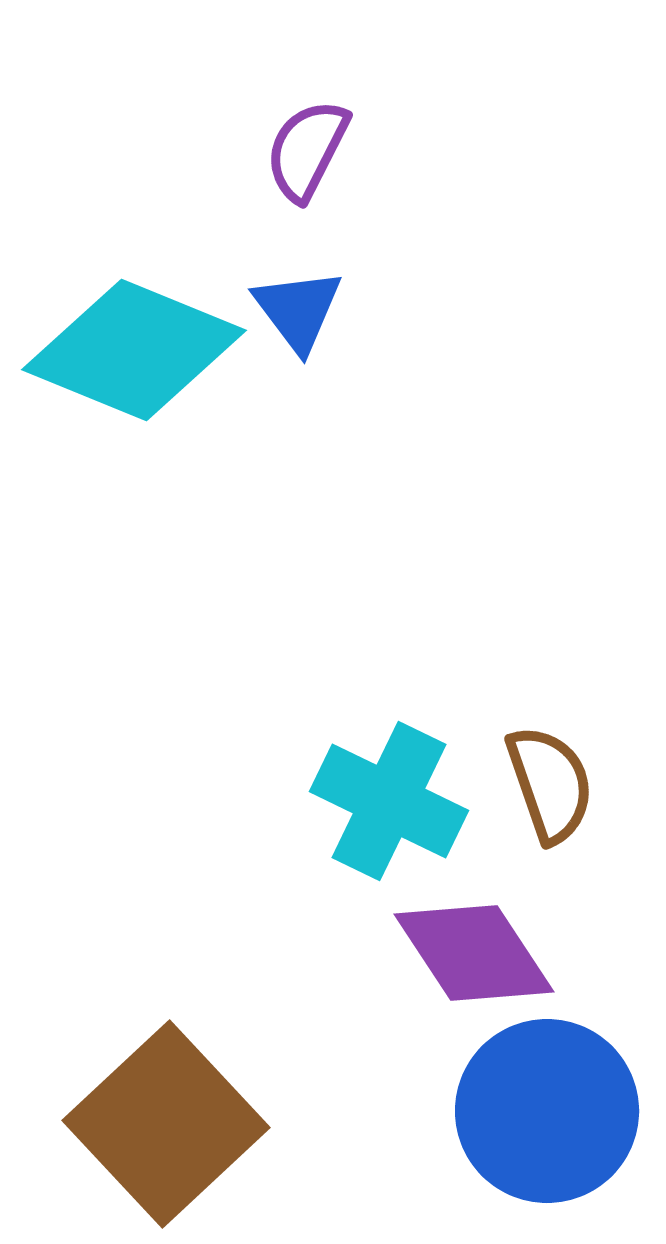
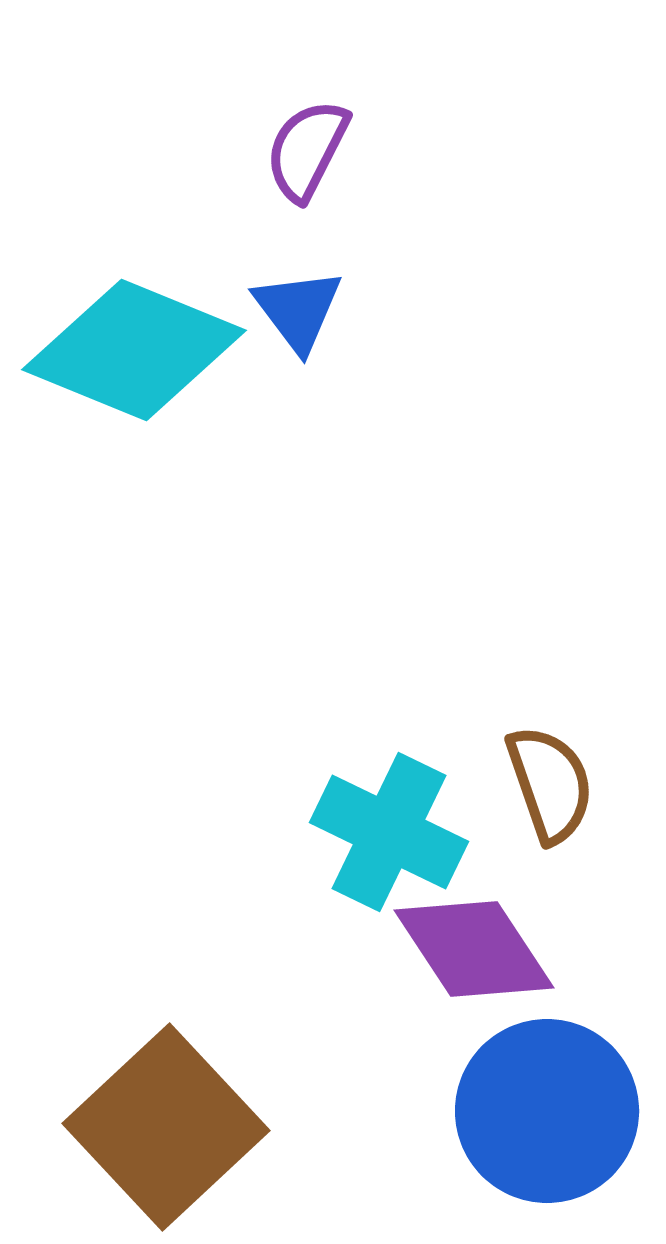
cyan cross: moved 31 px down
purple diamond: moved 4 px up
brown square: moved 3 px down
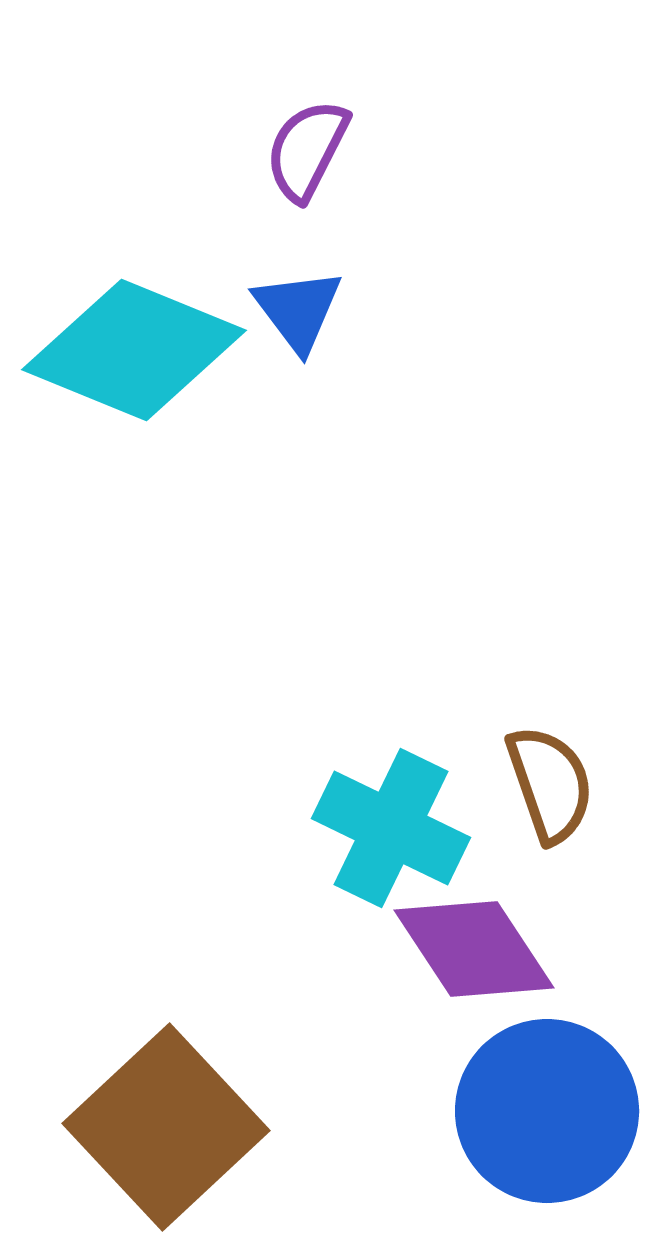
cyan cross: moved 2 px right, 4 px up
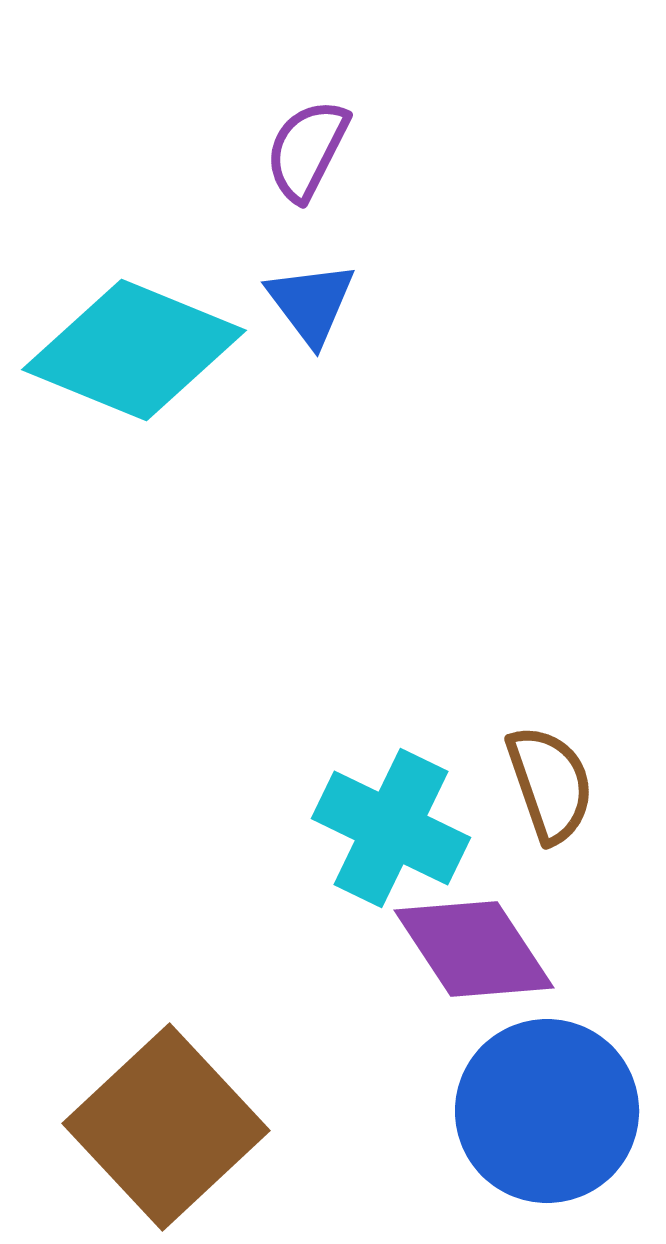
blue triangle: moved 13 px right, 7 px up
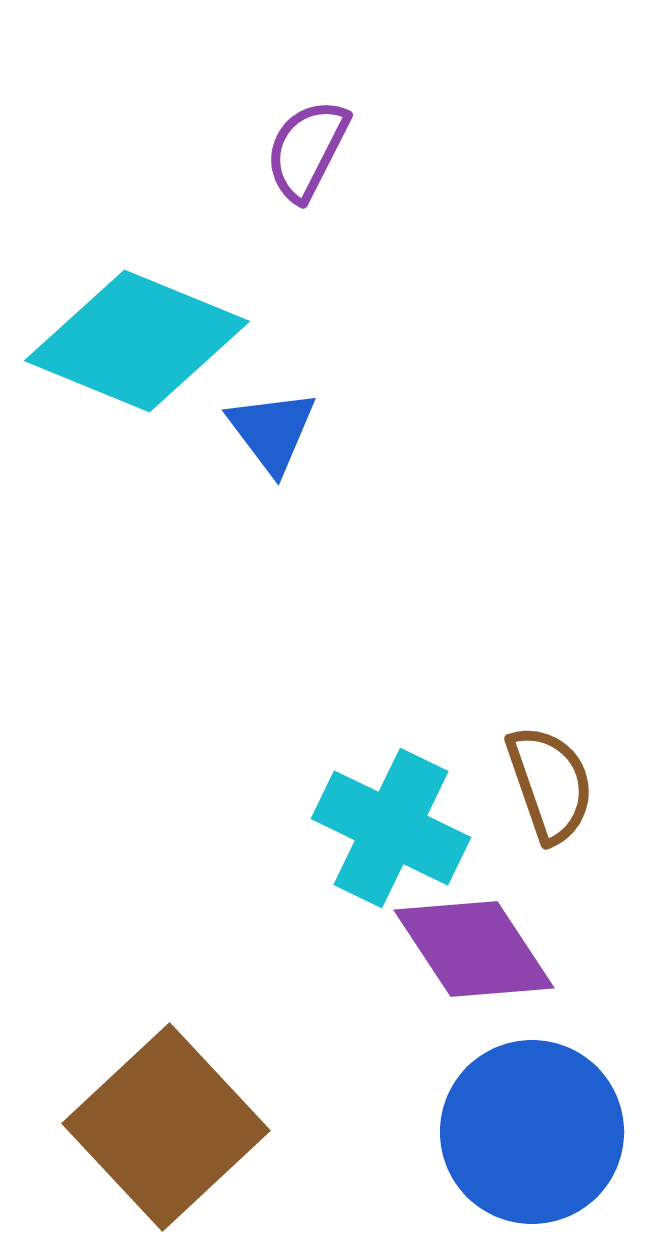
blue triangle: moved 39 px left, 128 px down
cyan diamond: moved 3 px right, 9 px up
blue circle: moved 15 px left, 21 px down
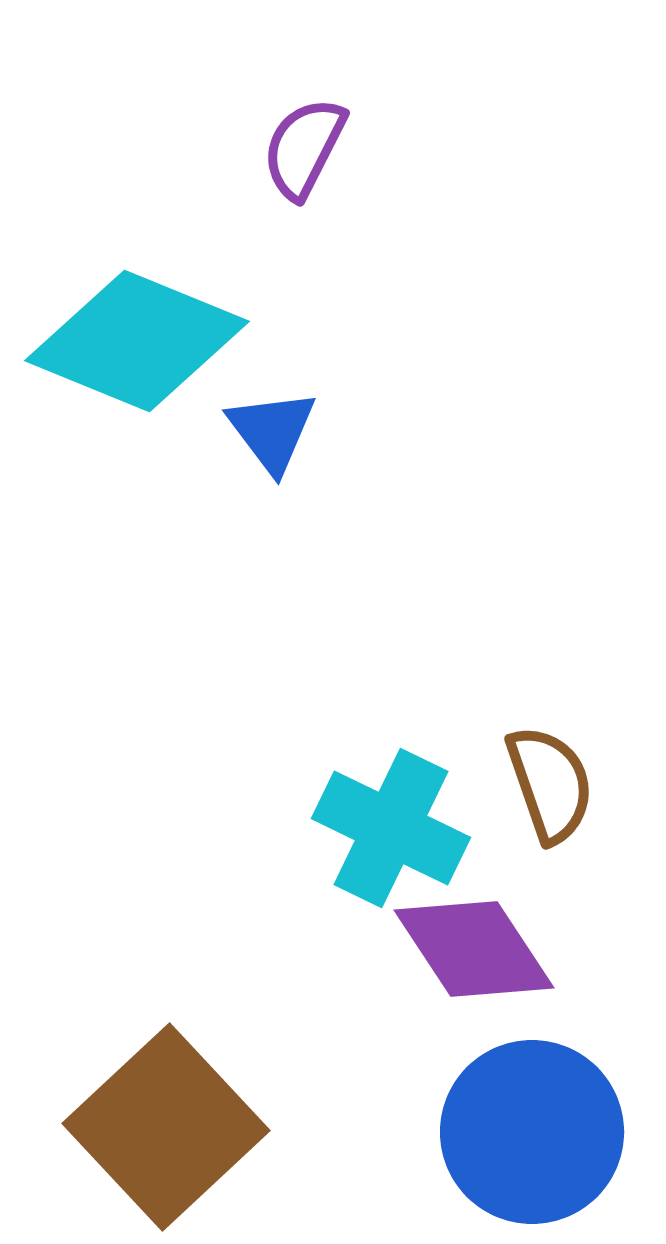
purple semicircle: moved 3 px left, 2 px up
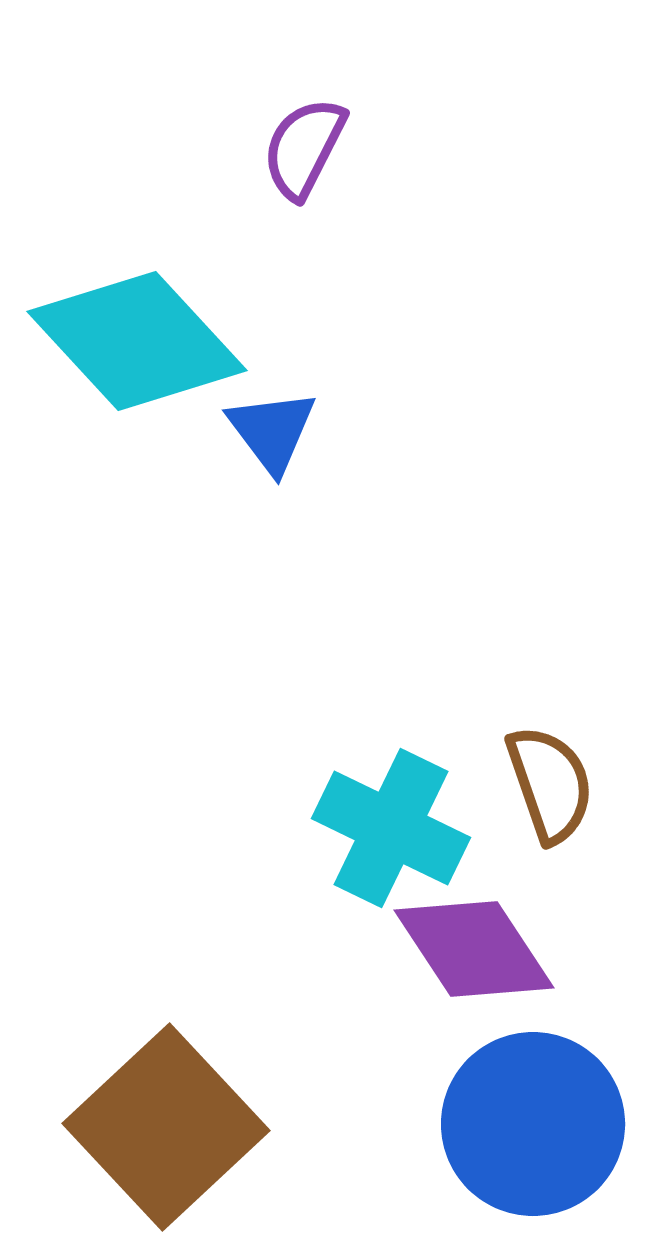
cyan diamond: rotated 25 degrees clockwise
blue circle: moved 1 px right, 8 px up
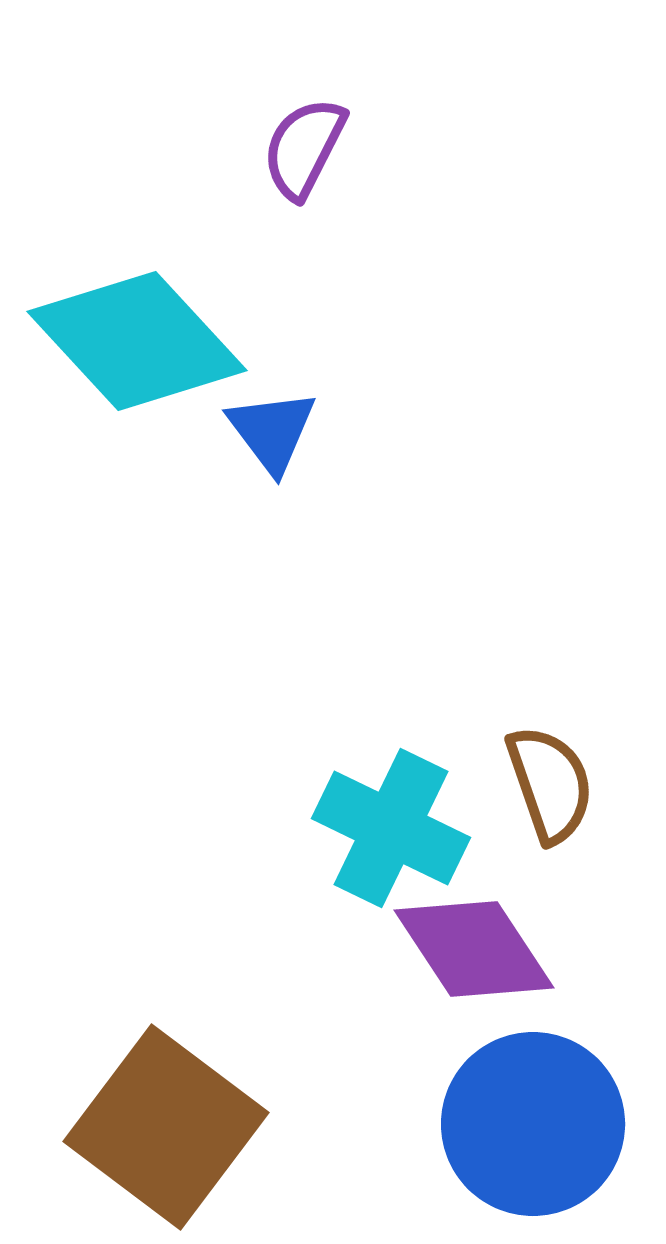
brown square: rotated 10 degrees counterclockwise
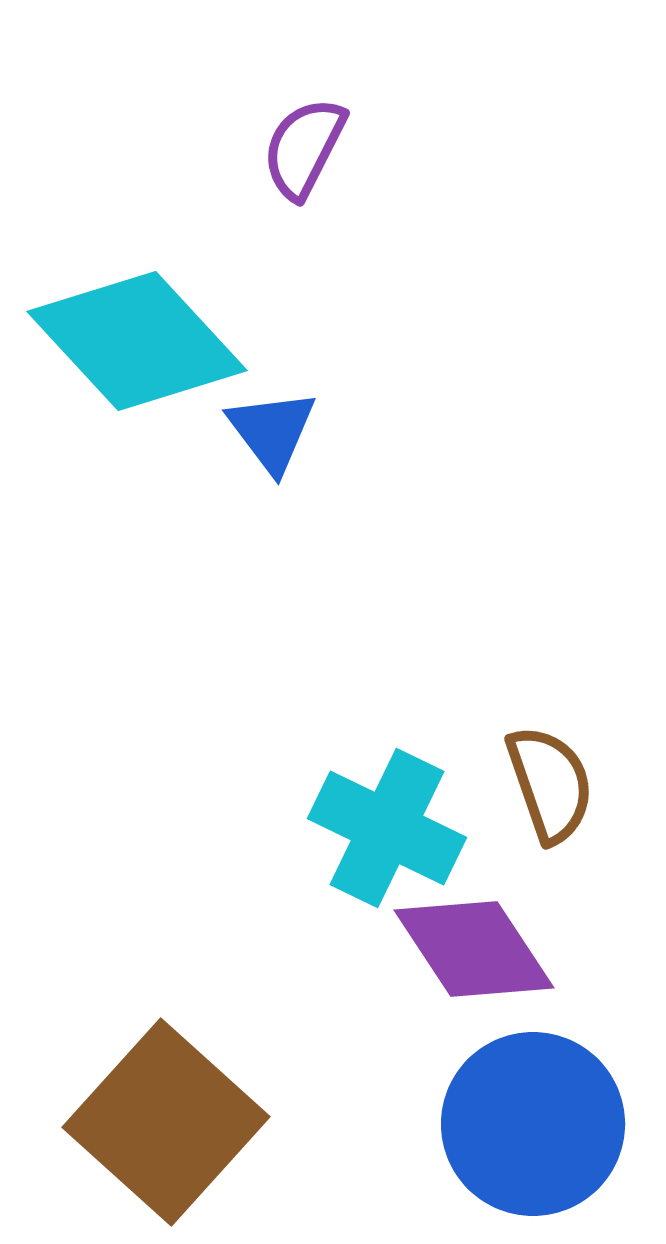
cyan cross: moved 4 px left
brown square: moved 5 px up; rotated 5 degrees clockwise
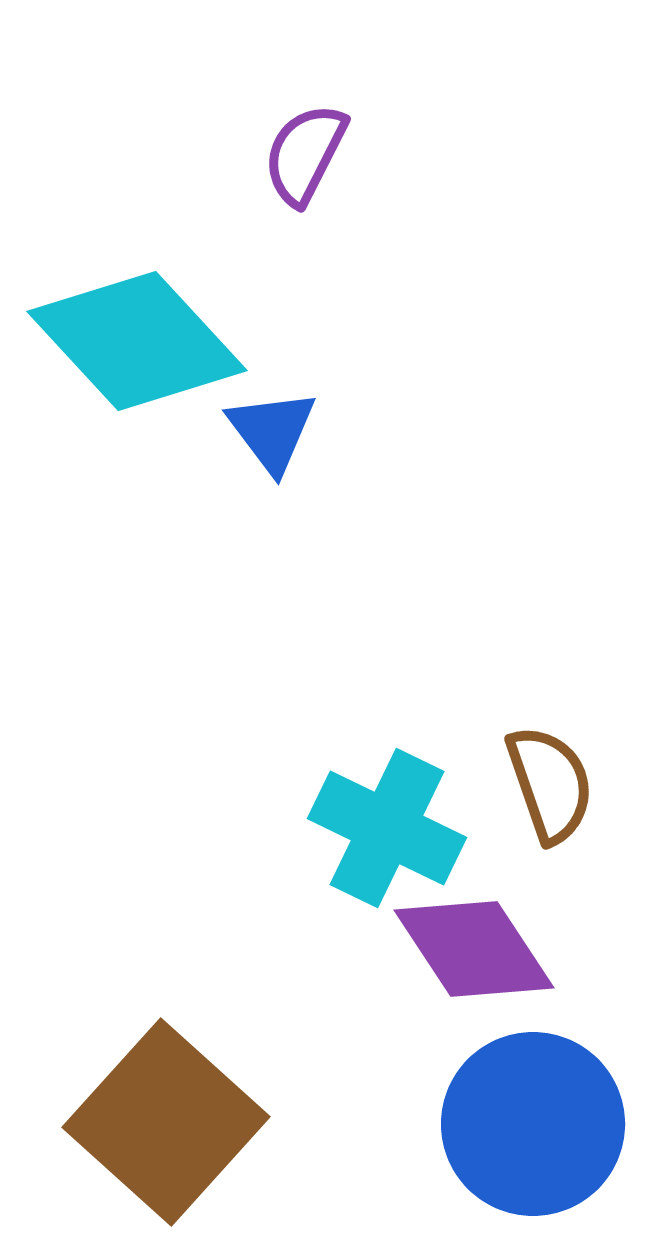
purple semicircle: moved 1 px right, 6 px down
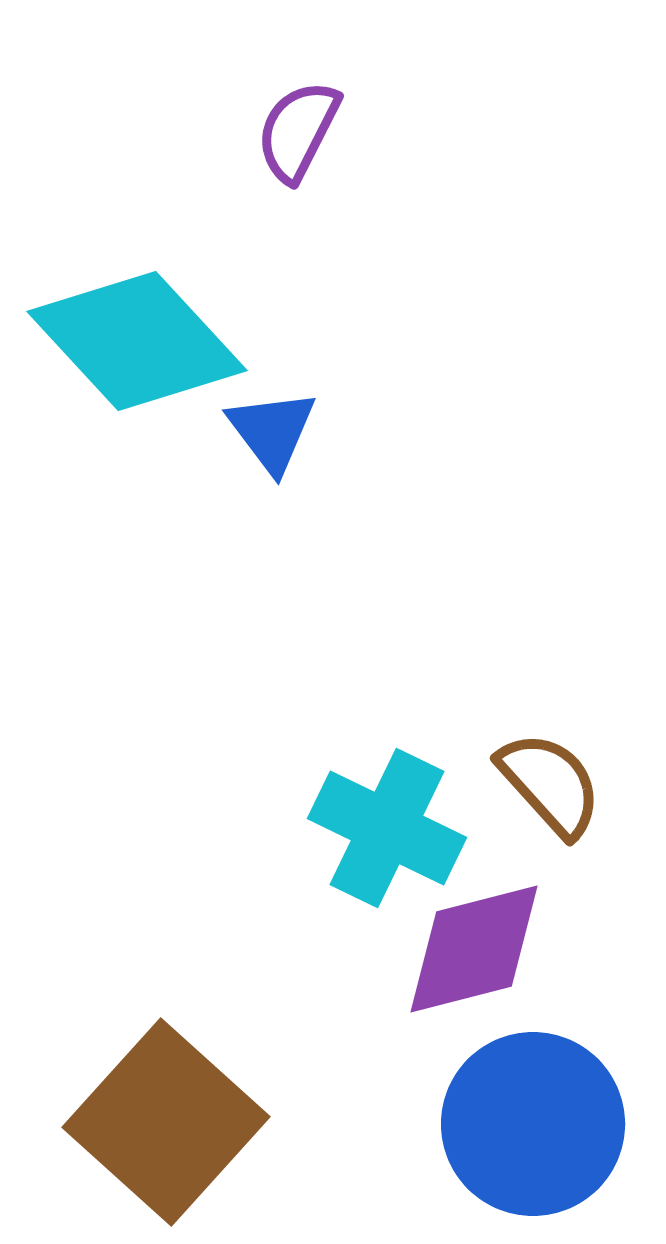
purple semicircle: moved 7 px left, 23 px up
brown semicircle: rotated 23 degrees counterclockwise
purple diamond: rotated 71 degrees counterclockwise
